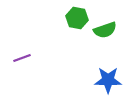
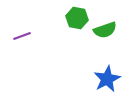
purple line: moved 22 px up
blue star: moved 1 px left, 1 px up; rotated 28 degrees counterclockwise
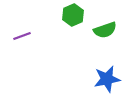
green hexagon: moved 4 px left, 3 px up; rotated 25 degrees clockwise
blue star: rotated 16 degrees clockwise
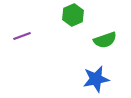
green semicircle: moved 10 px down
blue star: moved 11 px left
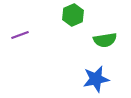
purple line: moved 2 px left, 1 px up
green semicircle: rotated 10 degrees clockwise
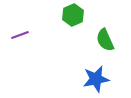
green semicircle: rotated 75 degrees clockwise
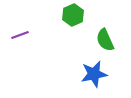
blue star: moved 2 px left, 5 px up
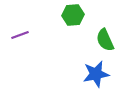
green hexagon: rotated 20 degrees clockwise
blue star: moved 2 px right
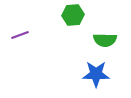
green semicircle: rotated 65 degrees counterclockwise
blue star: rotated 12 degrees clockwise
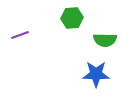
green hexagon: moved 1 px left, 3 px down
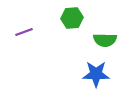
purple line: moved 4 px right, 3 px up
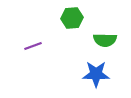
purple line: moved 9 px right, 14 px down
